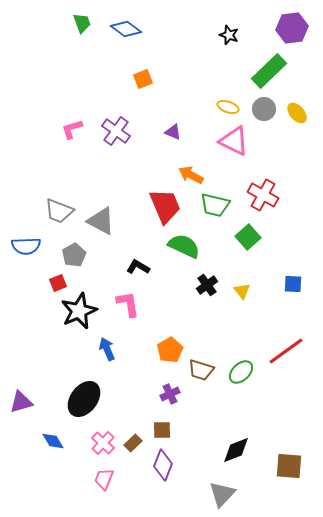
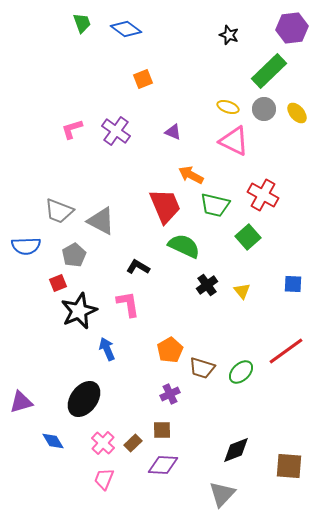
brown trapezoid at (201, 370): moved 1 px right, 2 px up
purple diamond at (163, 465): rotated 72 degrees clockwise
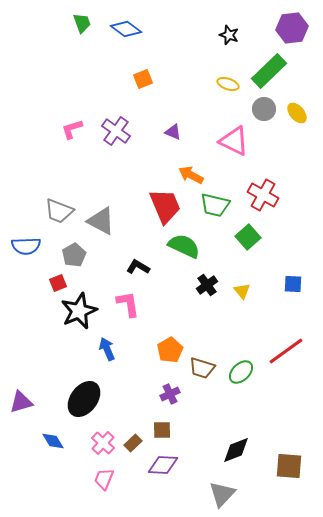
yellow ellipse at (228, 107): moved 23 px up
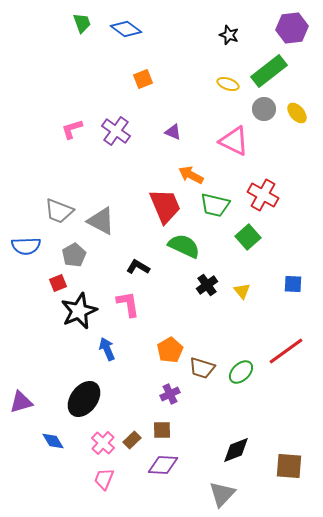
green rectangle at (269, 71): rotated 6 degrees clockwise
brown rectangle at (133, 443): moved 1 px left, 3 px up
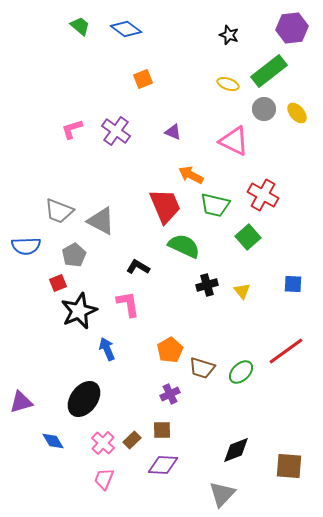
green trapezoid at (82, 23): moved 2 px left, 3 px down; rotated 30 degrees counterclockwise
black cross at (207, 285): rotated 20 degrees clockwise
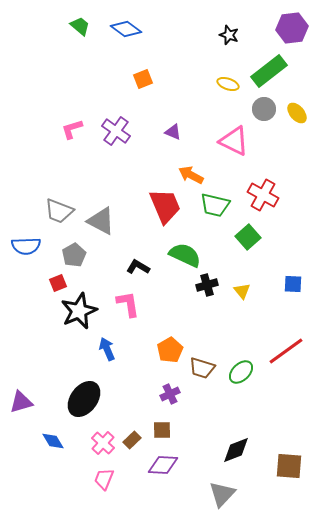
green semicircle at (184, 246): moved 1 px right, 9 px down
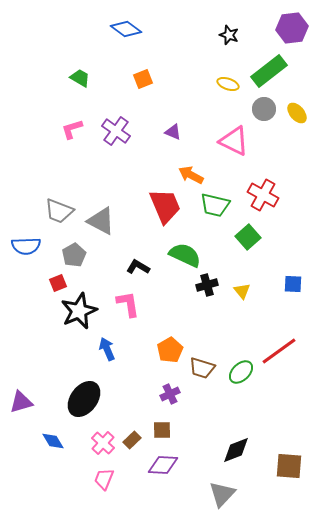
green trapezoid at (80, 26): moved 52 px down; rotated 10 degrees counterclockwise
red line at (286, 351): moved 7 px left
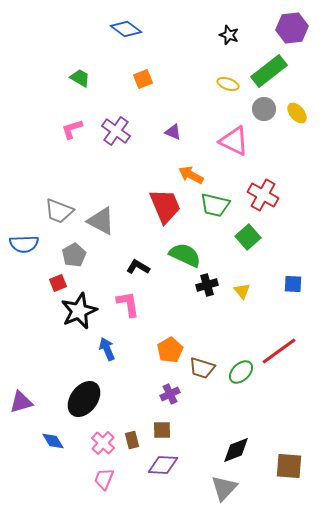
blue semicircle at (26, 246): moved 2 px left, 2 px up
brown rectangle at (132, 440): rotated 60 degrees counterclockwise
gray triangle at (222, 494): moved 2 px right, 6 px up
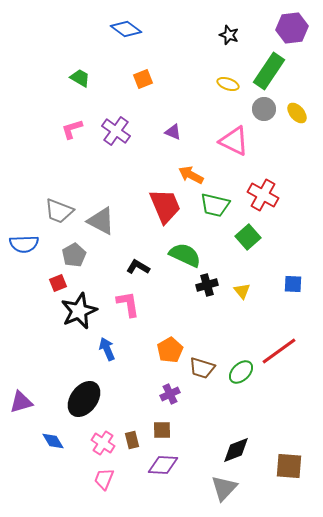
green rectangle at (269, 71): rotated 18 degrees counterclockwise
pink cross at (103, 443): rotated 10 degrees counterclockwise
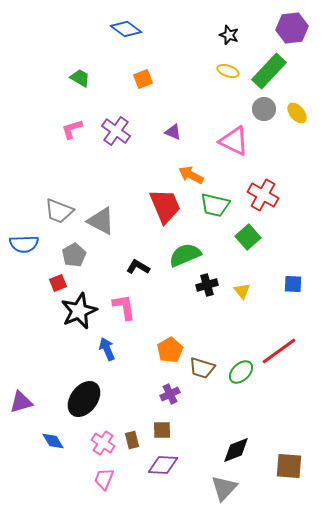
green rectangle at (269, 71): rotated 9 degrees clockwise
yellow ellipse at (228, 84): moved 13 px up
green semicircle at (185, 255): rotated 48 degrees counterclockwise
pink L-shape at (128, 304): moved 4 px left, 3 px down
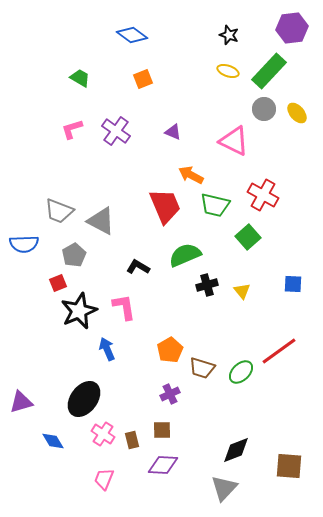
blue diamond at (126, 29): moved 6 px right, 6 px down
pink cross at (103, 443): moved 9 px up
